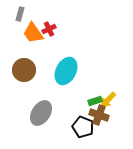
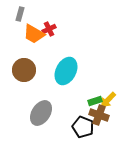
orange trapezoid: moved 1 px right, 1 px down; rotated 25 degrees counterclockwise
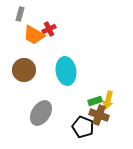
orange trapezoid: moved 1 px down
cyan ellipse: rotated 36 degrees counterclockwise
yellow arrow: rotated 30 degrees counterclockwise
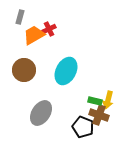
gray rectangle: moved 3 px down
orange trapezoid: rotated 120 degrees clockwise
cyan ellipse: rotated 36 degrees clockwise
green rectangle: rotated 32 degrees clockwise
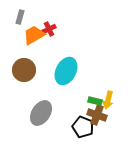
brown cross: moved 2 px left
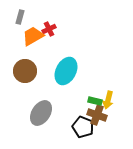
orange trapezoid: moved 1 px left, 1 px down
brown circle: moved 1 px right, 1 px down
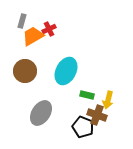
gray rectangle: moved 2 px right, 4 px down
green rectangle: moved 8 px left, 6 px up
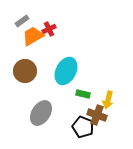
gray rectangle: rotated 40 degrees clockwise
green rectangle: moved 4 px left, 1 px up
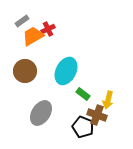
red cross: moved 1 px left
green rectangle: rotated 24 degrees clockwise
